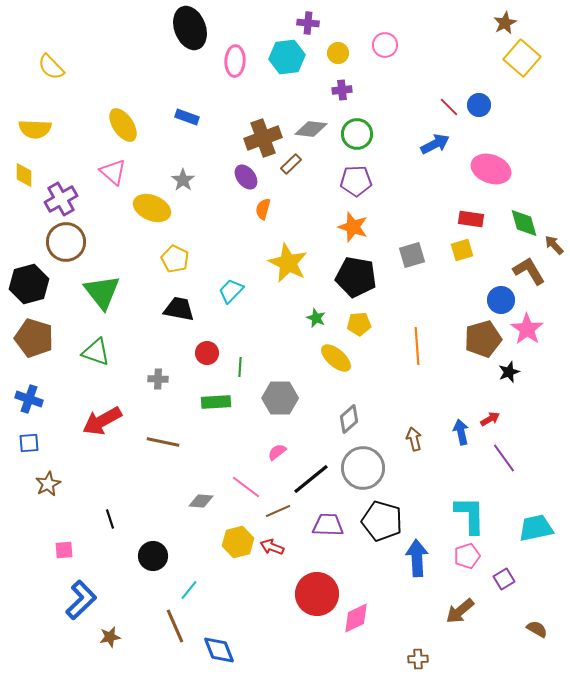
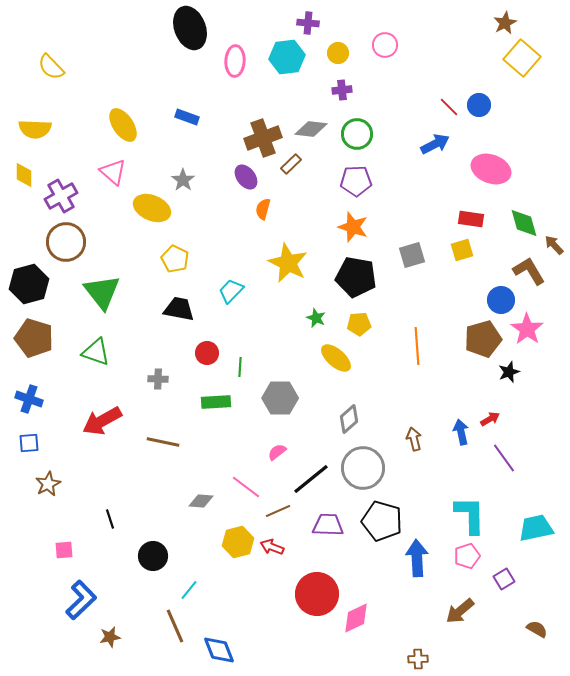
purple cross at (61, 199): moved 3 px up
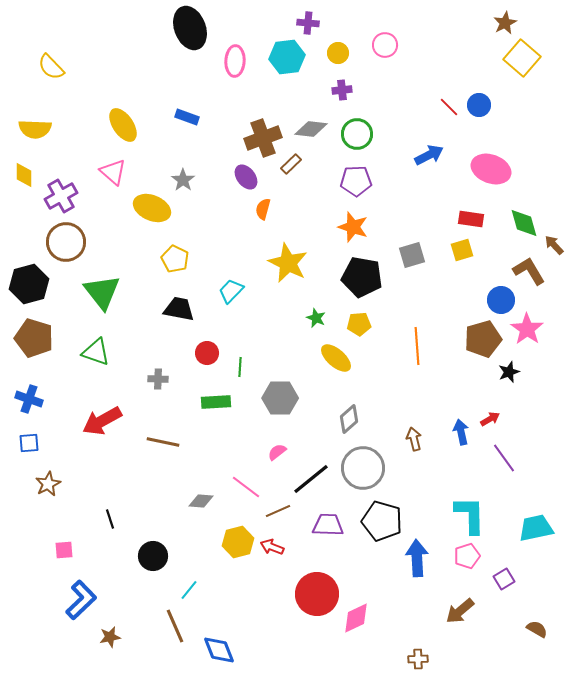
blue arrow at (435, 144): moved 6 px left, 11 px down
black pentagon at (356, 277): moved 6 px right
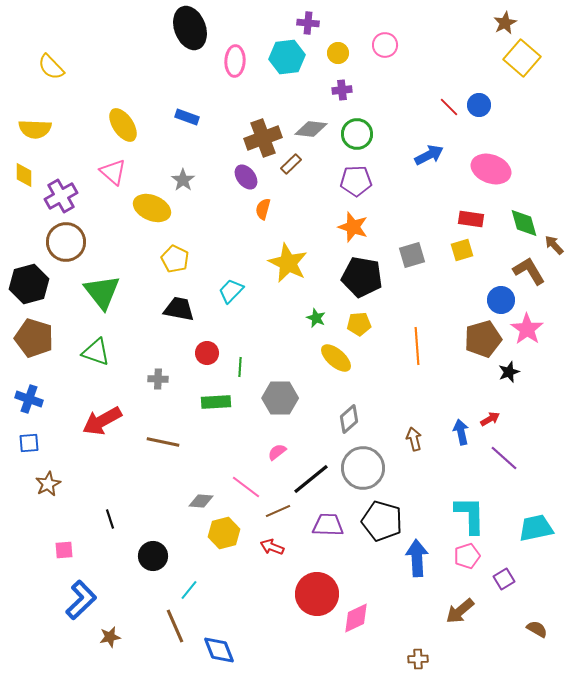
purple line at (504, 458): rotated 12 degrees counterclockwise
yellow hexagon at (238, 542): moved 14 px left, 9 px up
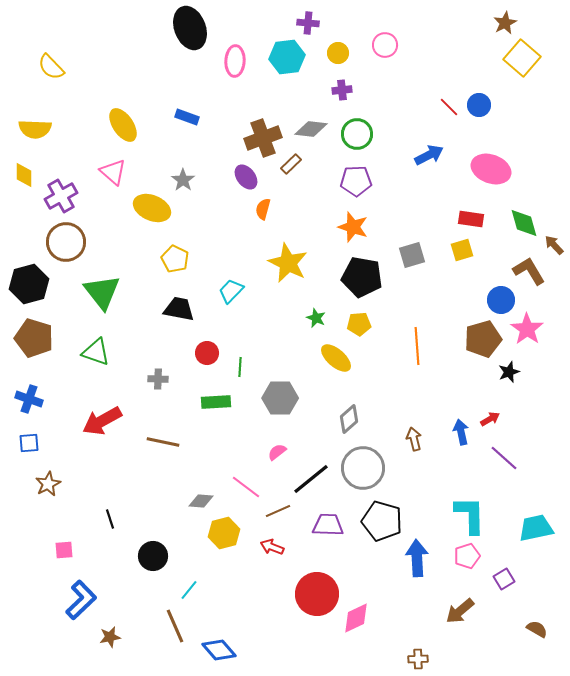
blue diamond at (219, 650): rotated 20 degrees counterclockwise
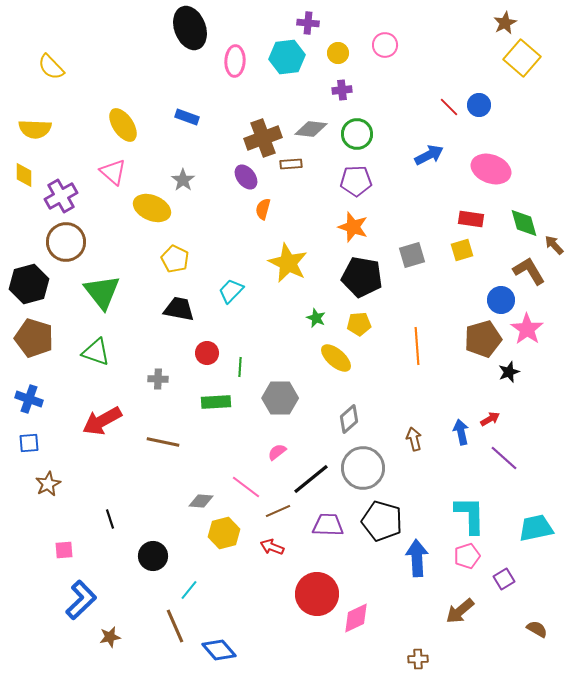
brown rectangle at (291, 164): rotated 40 degrees clockwise
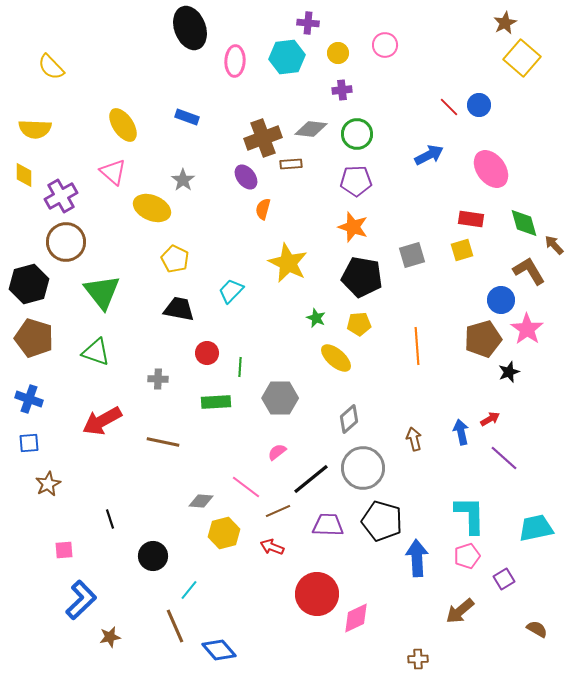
pink ellipse at (491, 169): rotated 33 degrees clockwise
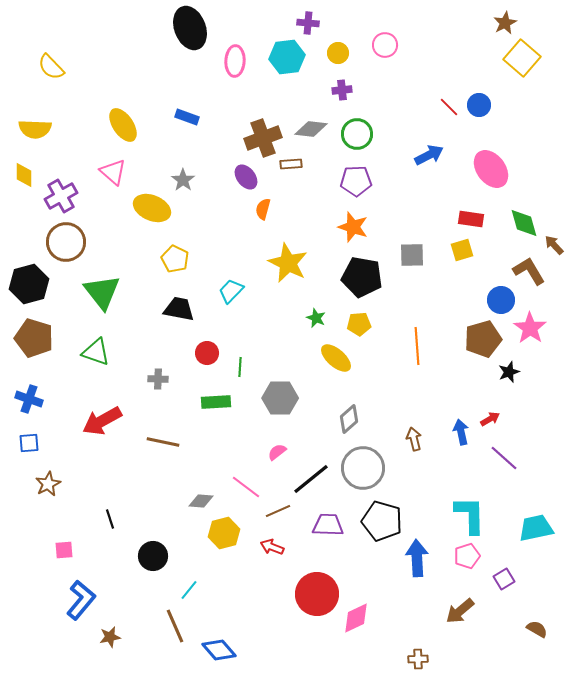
gray square at (412, 255): rotated 16 degrees clockwise
pink star at (527, 329): moved 3 px right, 1 px up
blue L-shape at (81, 600): rotated 6 degrees counterclockwise
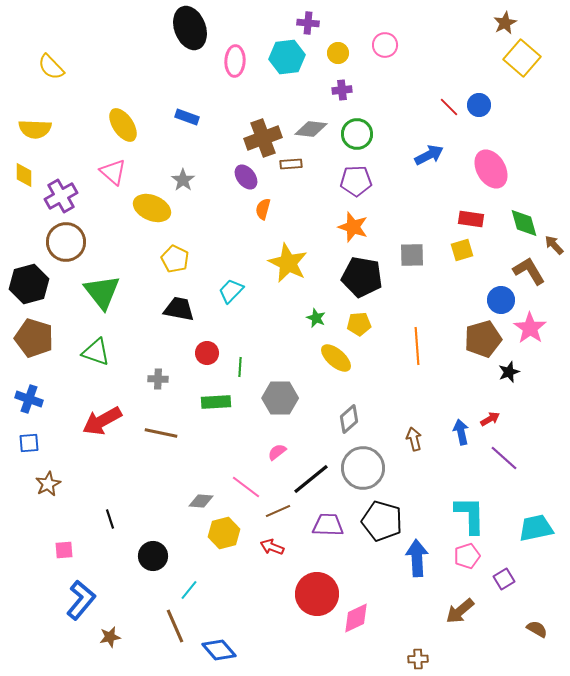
pink ellipse at (491, 169): rotated 6 degrees clockwise
brown line at (163, 442): moved 2 px left, 9 px up
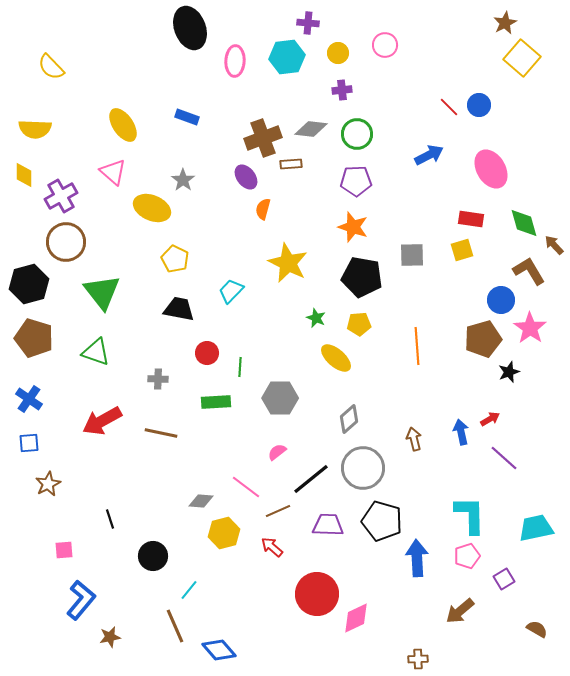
blue cross at (29, 399): rotated 16 degrees clockwise
red arrow at (272, 547): rotated 20 degrees clockwise
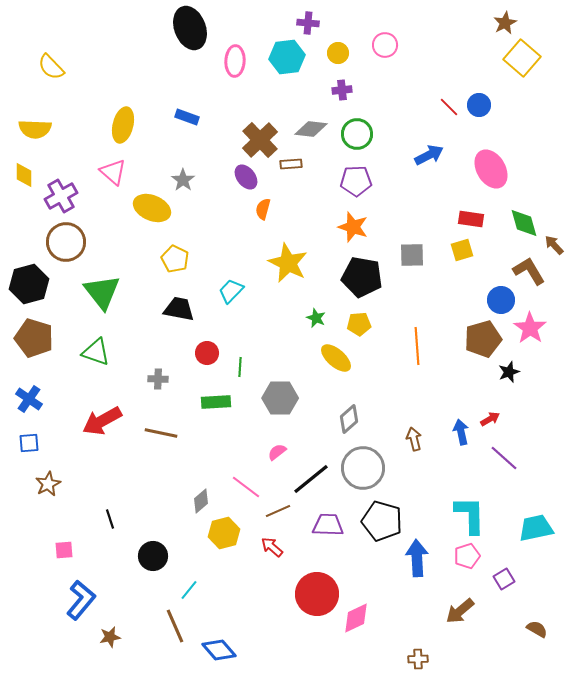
yellow ellipse at (123, 125): rotated 48 degrees clockwise
brown cross at (263, 138): moved 3 px left, 2 px down; rotated 24 degrees counterclockwise
gray diamond at (201, 501): rotated 45 degrees counterclockwise
